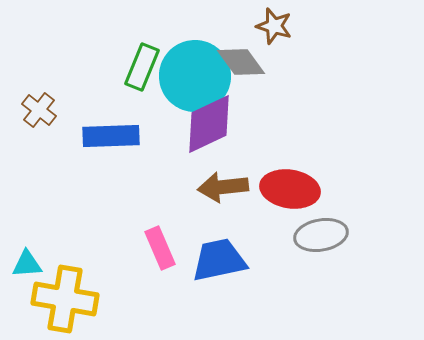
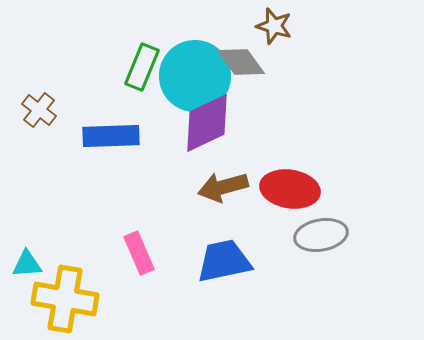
purple diamond: moved 2 px left, 1 px up
brown arrow: rotated 9 degrees counterclockwise
pink rectangle: moved 21 px left, 5 px down
blue trapezoid: moved 5 px right, 1 px down
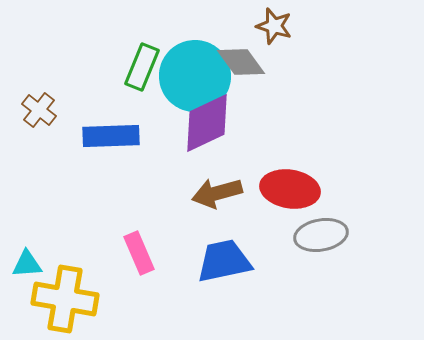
brown arrow: moved 6 px left, 6 px down
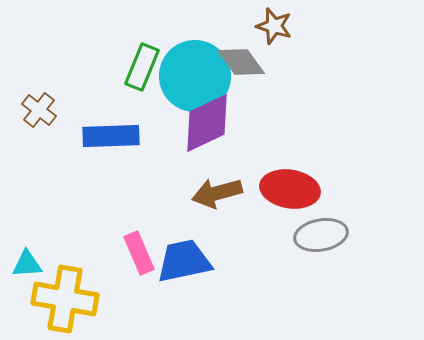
blue trapezoid: moved 40 px left
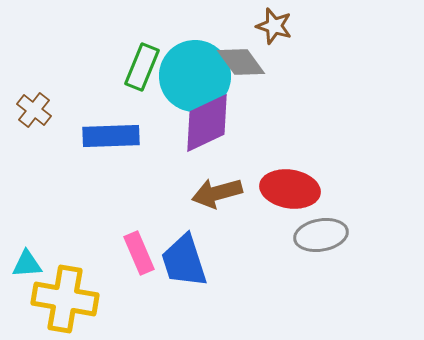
brown cross: moved 5 px left
blue trapezoid: rotated 96 degrees counterclockwise
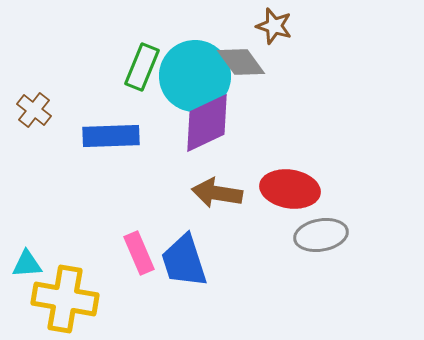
brown arrow: rotated 24 degrees clockwise
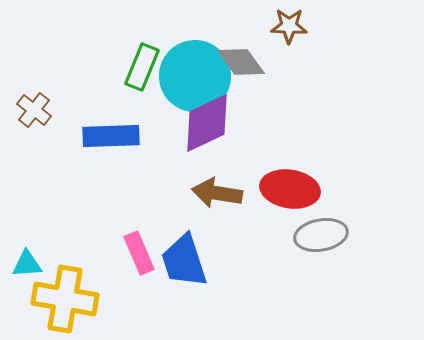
brown star: moved 15 px right; rotated 15 degrees counterclockwise
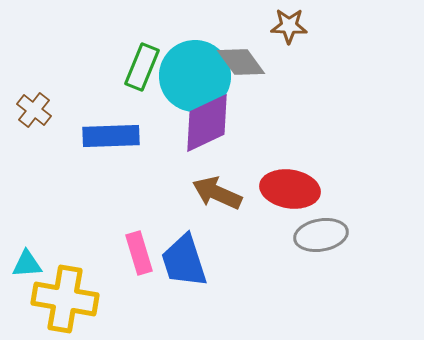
brown arrow: rotated 15 degrees clockwise
pink rectangle: rotated 6 degrees clockwise
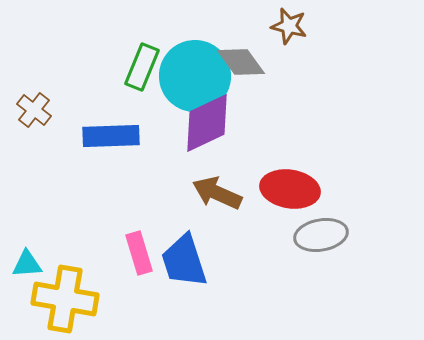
brown star: rotated 12 degrees clockwise
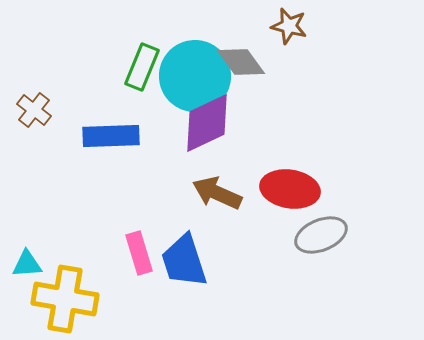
gray ellipse: rotated 12 degrees counterclockwise
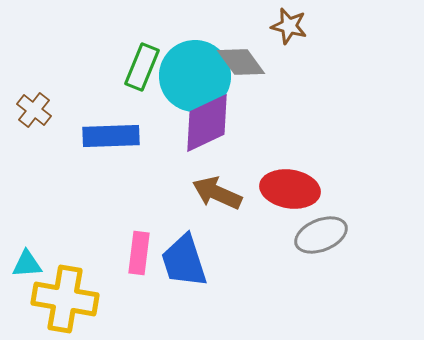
pink rectangle: rotated 24 degrees clockwise
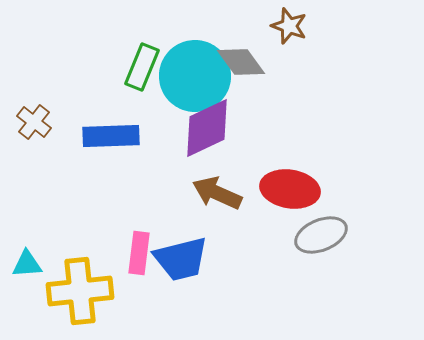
brown star: rotated 6 degrees clockwise
brown cross: moved 12 px down
purple diamond: moved 5 px down
blue trapezoid: moved 3 px left, 2 px up; rotated 86 degrees counterclockwise
yellow cross: moved 15 px right, 8 px up; rotated 16 degrees counterclockwise
